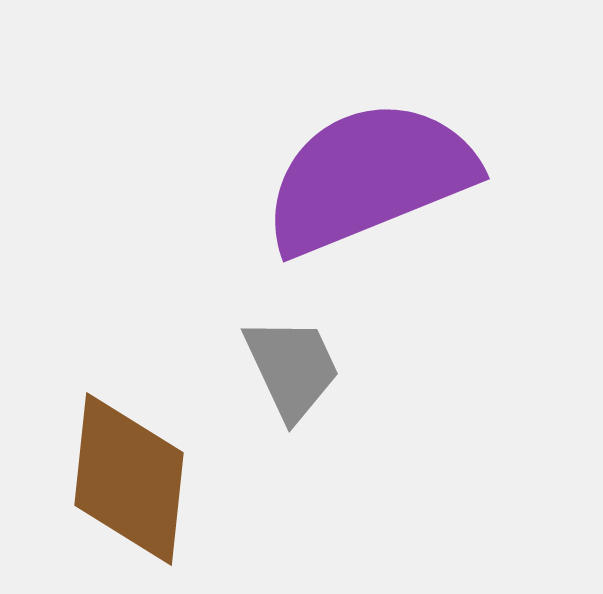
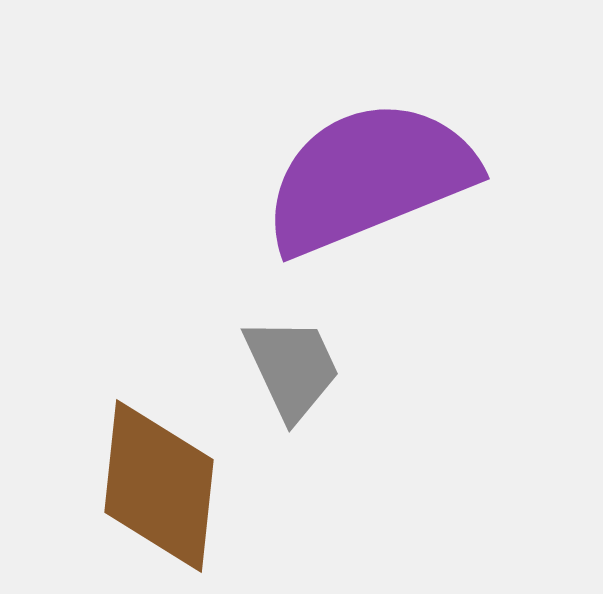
brown diamond: moved 30 px right, 7 px down
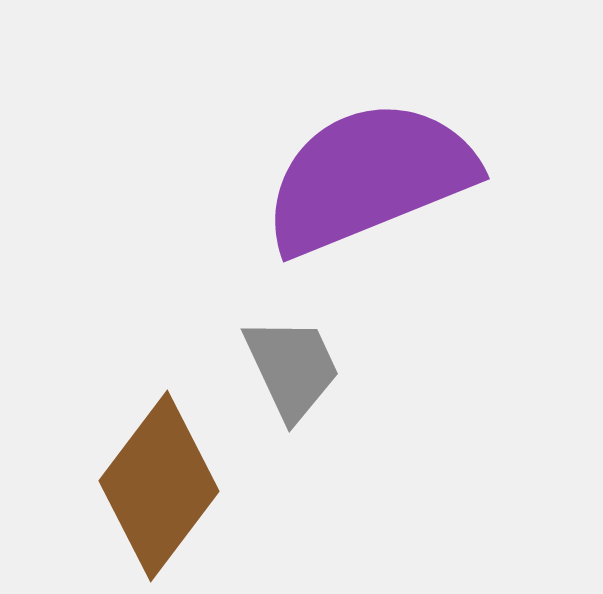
brown diamond: rotated 31 degrees clockwise
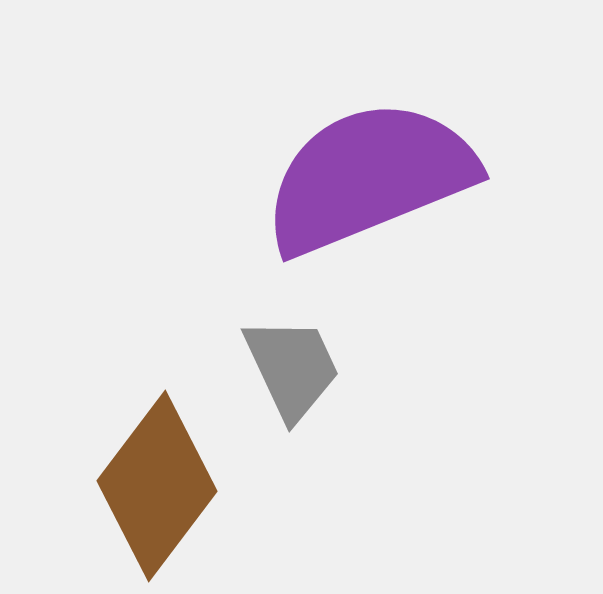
brown diamond: moved 2 px left
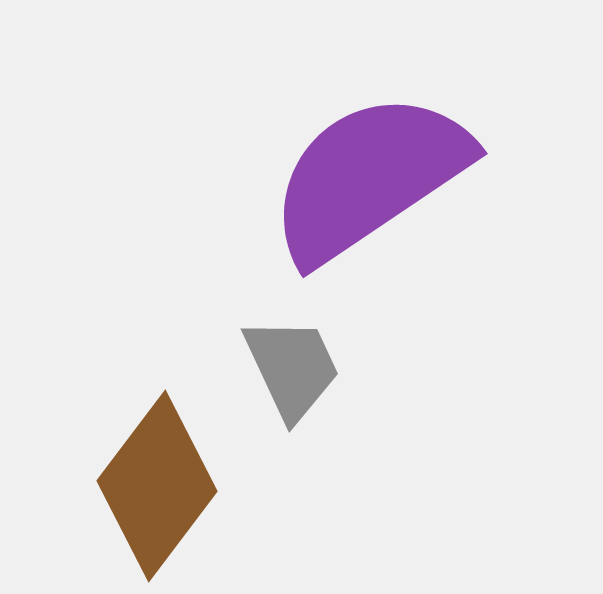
purple semicircle: rotated 12 degrees counterclockwise
